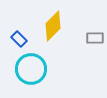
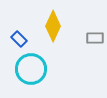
yellow diamond: rotated 20 degrees counterclockwise
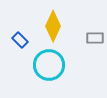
blue rectangle: moved 1 px right, 1 px down
cyan circle: moved 18 px right, 4 px up
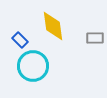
yellow diamond: rotated 32 degrees counterclockwise
cyan circle: moved 16 px left, 1 px down
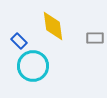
blue rectangle: moved 1 px left, 1 px down
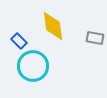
gray rectangle: rotated 12 degrees clockwise
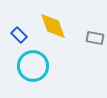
yellow diamond: rotated 12 degrees counterclockwise
blue rectangle: moved 6 px up
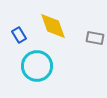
blue rectangle: rotated 14 degrees clockwise
cyan circle: moved 4 px right
